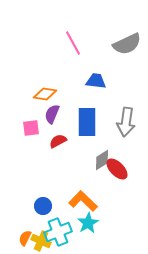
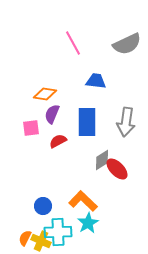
cyan cross: rotated 20 degrees clockwise
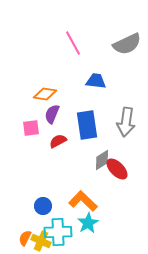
blue rectangle: moved 3 px down; rotated 8 degrees counterclockwise
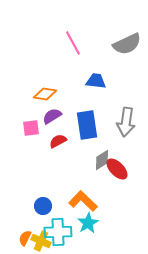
purple semicircle: moved 2 px down; rotated 36 degrees clockwise
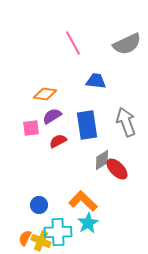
gray arrow: rotated 152 degrees clockwise
blue circle: moved 4 px left, 1 px up
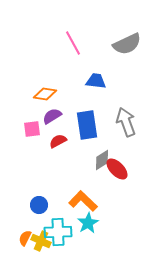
pink square: moved 1 px right, 1 px down
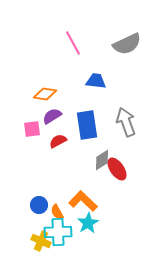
red ellipse: rotated 10 degrees clockwise
orange semicircle: moved 32 px right, 26 px up; rotated 56 degrees counterclockwise
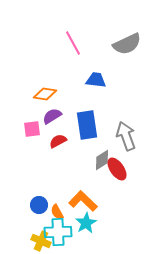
blue trapezoid: moved 1 px up
gray arrow: moved 14 px down
cyan star: moved 2 px left
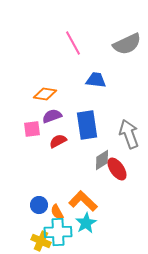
purple semicircle: rotated 12 degrees clockwise
gray arrow: moved 3 px right, 2 px up
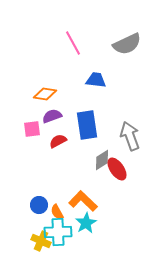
gray arrow: moved 1 px right, 2 px down
